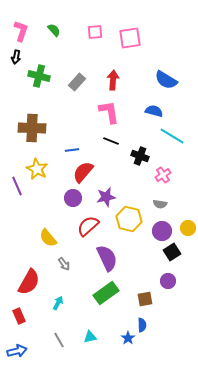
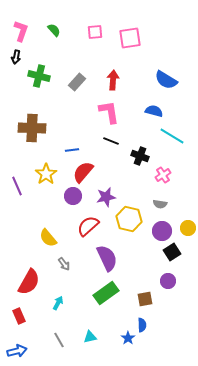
yellow star at (37, 169): moved 9 px right, 5 px down; rotated 10 degrees clockwise
purple circle at (73, 198): moved 2 px up
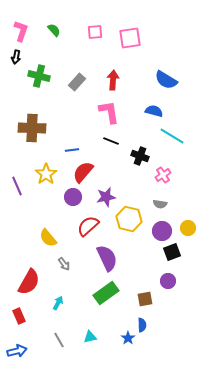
purple circle at (73, 196): moved 1 px down
black square at (172, 252): rotated 12 degrees clockwise
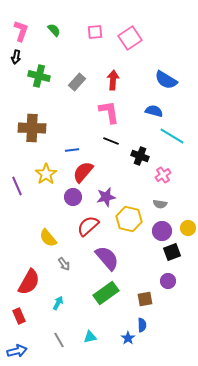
pink square at (130, 38): rotated 25 degrees counterclockwise
purple semicircle at (107, 258): rotated 16 degrees counterclockwise
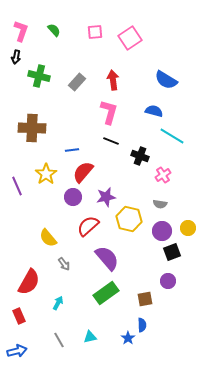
red arrow at (113, 80): rotated 12 degrees counterclockwise
pink L-shape at (109, 112): rotated 25 degrees clockwise
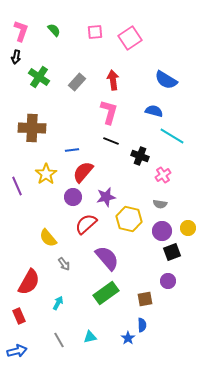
green cross at (39, 76): moved 1 px down; rotated 20 degrees clockwise
red semicircle at (88, 226): moved 2 px left, 2 px up
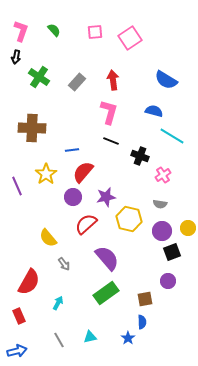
blue semicircle at (142, 325): moved 3 px up
